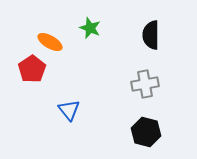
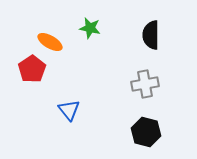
green star: rotated 10 degrees counterclockwise
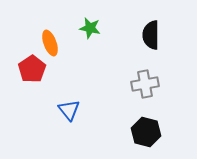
orange ellipse: moved 1 px down; rotated 40 degrees clockwise
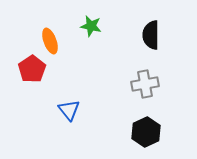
green star: moved 1 px right, 2 px up
orange ellipse: moved 2 px up
black hexagon: rotated 20 degrees clockwise
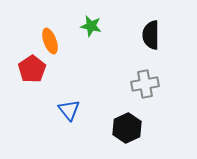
black hexagon: moved 19 px left, 4 px up
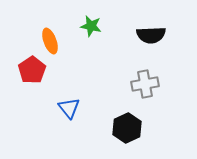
black semicircle: rotated 92 degrees counterclockwise
red pentagon: moved 1 px down
blue triangle: moved 2 px up
